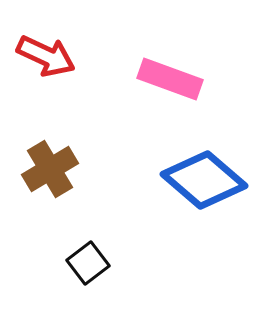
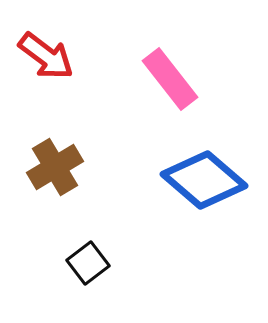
red arrow: rotated 12 degrees clockwise
pink rectangle: rotated 32 degrees clockwise
brown cross: moved 5 px right, 2 px up
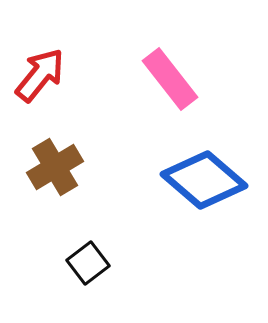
red arrow: moved 6 px left, 19 px down; rotated 88 degrees counterclockwise
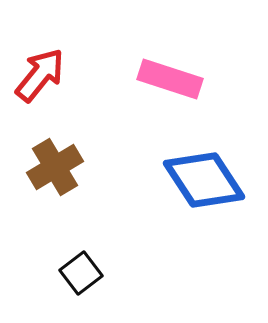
pink rectangle: rotated 34 degrees counterclockwise
blue diamond: rotated 16 degrees clockwise
black square: moved 7 px left, 10 px down
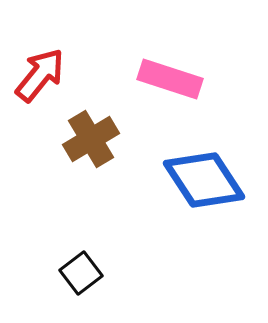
brown cross: moved 36 px right, 28 px up
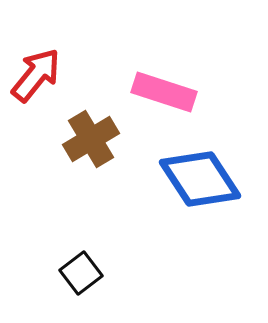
red arrow: moved 4 px left
pink rectangle: moved 6 px left, 13 px down
blue diamond: moved 4 px left, 1 px up
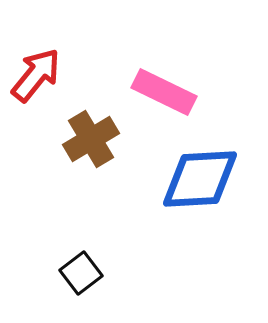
pink rectangle: rotated 8 degrees clockwise
blue diamond: rotated 60 degrees counterclockwise
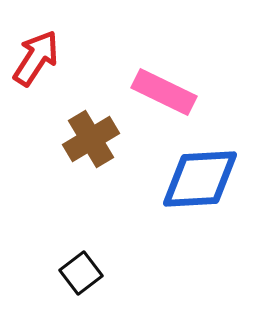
red arrow: moved 17 px up; rotated 6 degrees counterclockwise
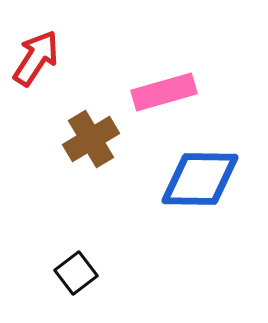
pink rectangle: rotated 42 degrees counterclockwise
blue diamond: rotated 4 degrees clockwise
black square: moved 5 px left
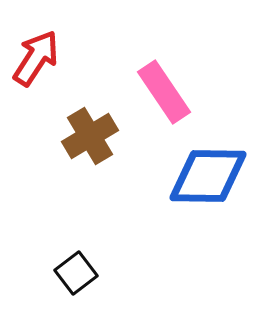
pink rectangle: rotated 72 degrees clockwise
brown cross: moved 1 px left, 3 px up
blue diamond: moved 8 px right, 3 px up
